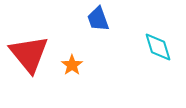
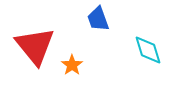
cyan diamond: moved 10 px left, 3 px down
red triangle: moved 6 px right, 8 px up
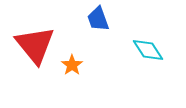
red triangle: moved 1 px up
cyan diamond: rotated 16 degrees counterclockwise
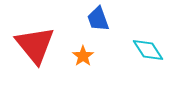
orange star: moved 11 px right, 9 px up
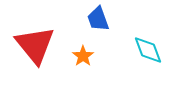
cyan diamond: rotated 12 degrees clockwise
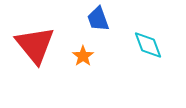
cyan diamond: moved 5 px up
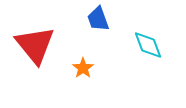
orange star: moved 12 px down
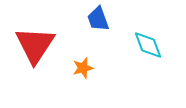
red triangle: rotated 12 degrees clockwise
orange star: rotated 20 degrees clockwise
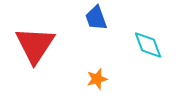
blue trapezoid: moved 2 px left, 1 px up
orange star: moved 14 px right, 11 px down
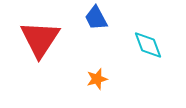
blue trapezoid: rotated 8 degrees counterclockwise
red triangle: moved 5 px right, 6 px up
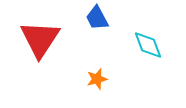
blue trapezoid: moved 1 px right
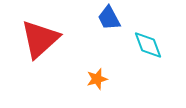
blue trapezoid: moved 12 px right
red triangle: rotated 15 degrees clockwise
